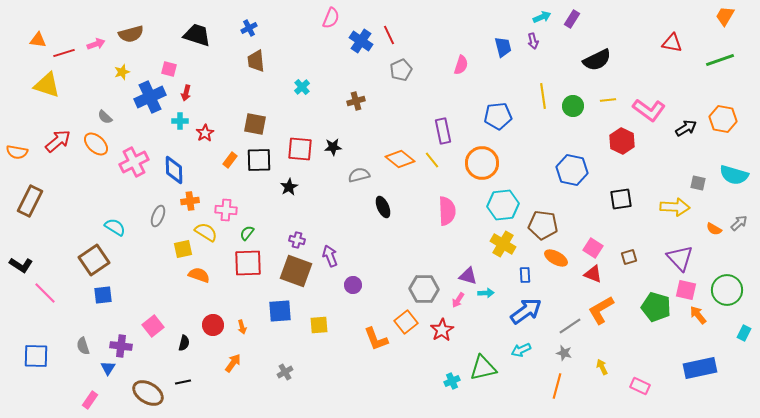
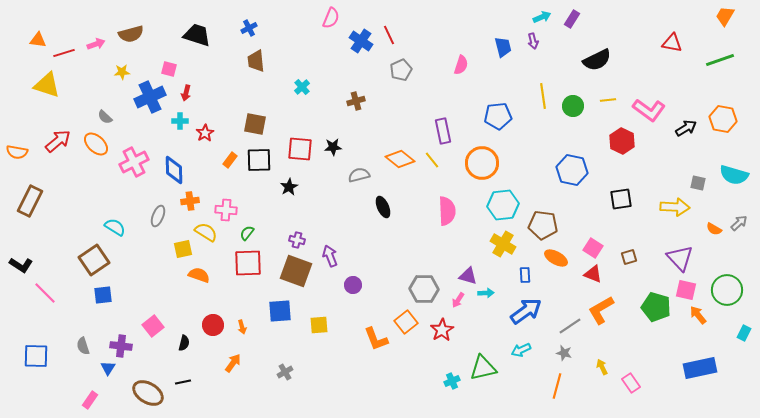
yellow star at (122, 72): rotated 14 degrees clockwise
pink rectangle at (640, 386): moved 9 px left, 3 px up; rotated 30 degrees clockwise
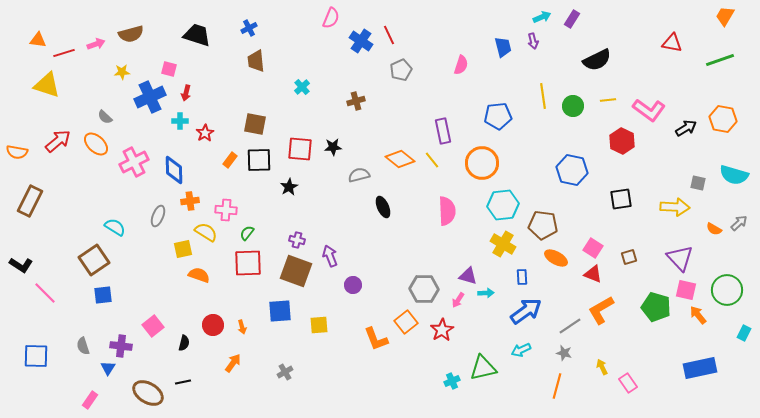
blue rectangle at (525, 275): moved 3 px left, 2 px down
pink rectangle at (631, 383): moved 3 px left
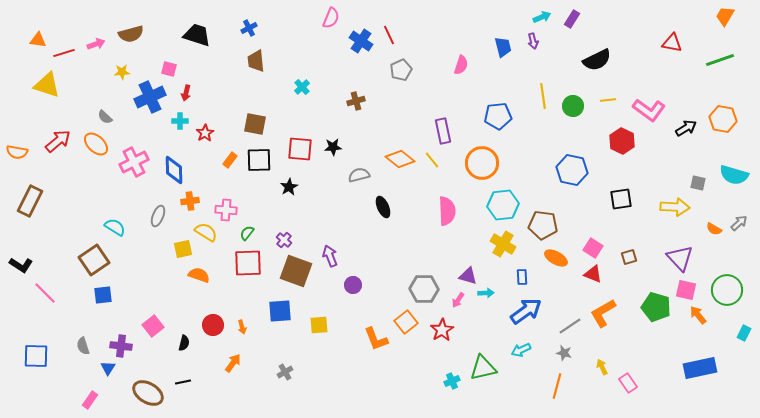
purple cross at (297, 240): moved 13 px left; rotated 28 degrees clockwise
orange L-shape at (601, 310): moved 2 px right, 3 px down
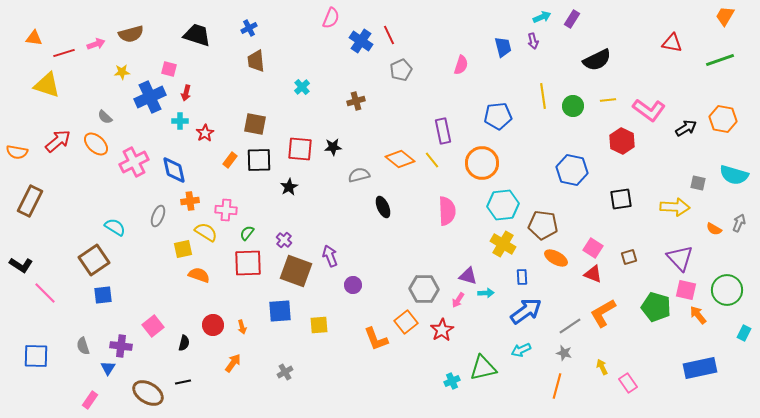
orange triangle at (38, 40): moved 4 px left, 2 px up
blue diamond at (174, 170): rotated 12 degrees counterclockwise
gray arrow at (739, 223): rotated 24 degrees counterclockwise
